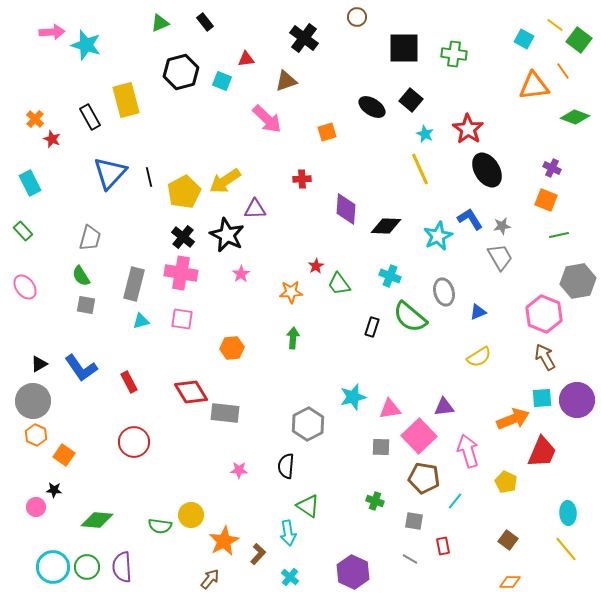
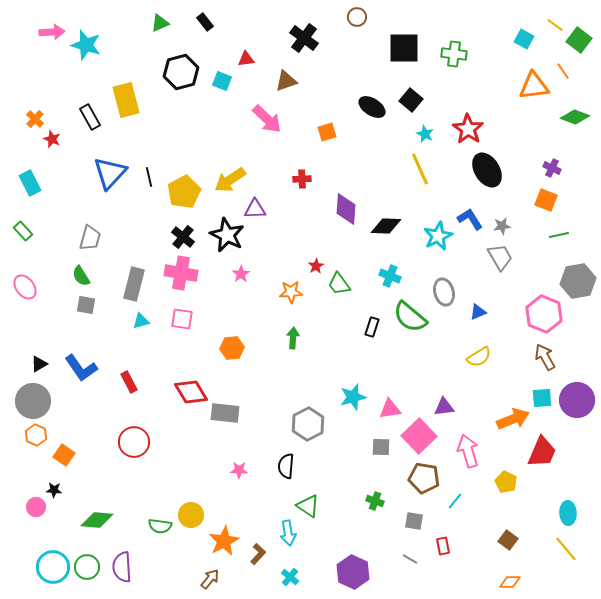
yellow arrow at (225, 181): moved 5 px right, 1 px up
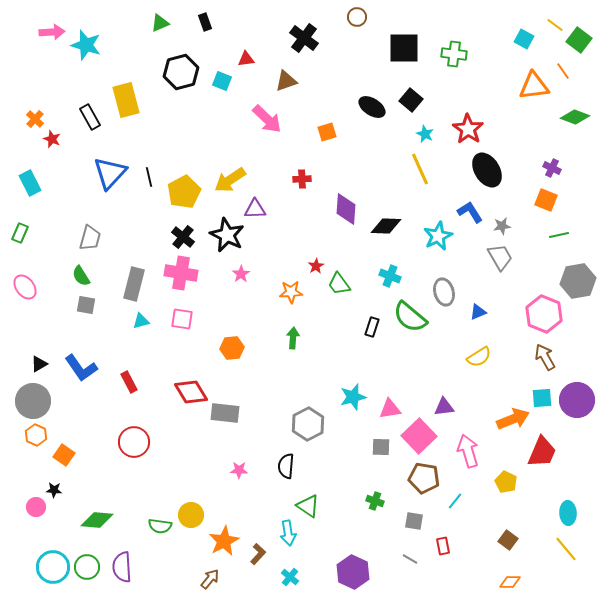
black rectangle at (205, 22): rotated 18 degrees clockwise
blue L-shape at (470, 219): moved 7 px up
green rectangle at (23, 231): moved 3 px left, 2 px down; rotated 66 degrees clockwise
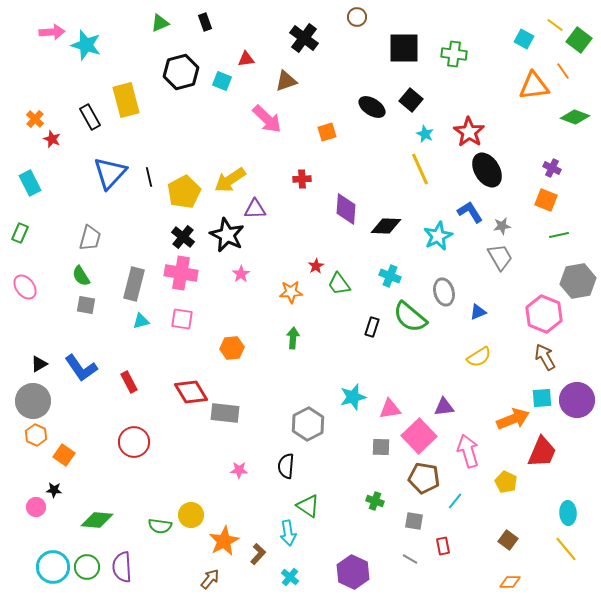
red star at (468, 129): moved 1 px right, 3 px down
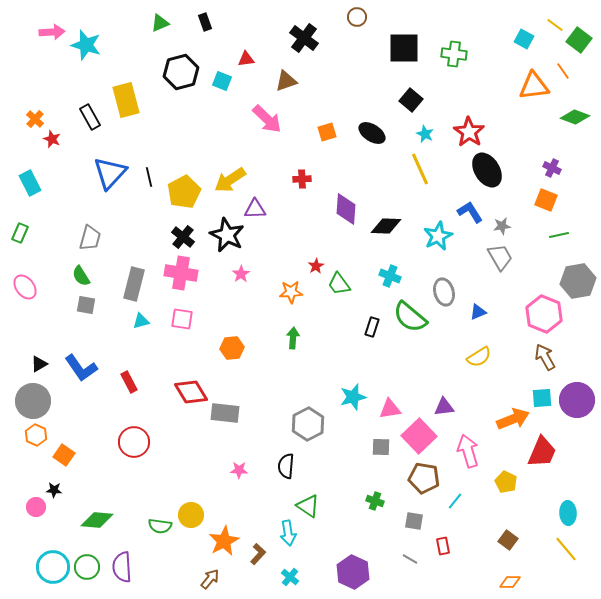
black ellipse at (372, 107): moved 26 px down
